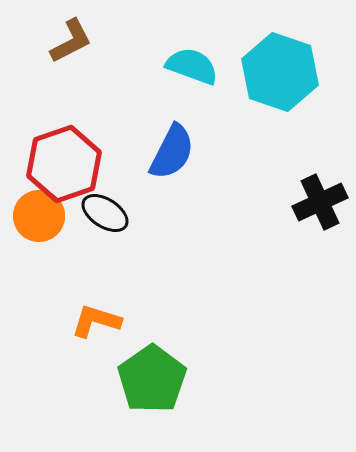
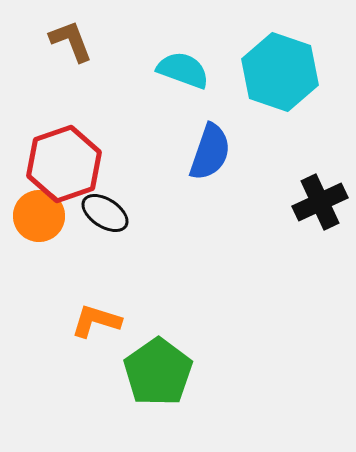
brown L-shape: rotated 84 degrees counterclockwise
cyan semicircle: moved 9 px left, 4 px down
blue semicircle: moved 38 px right; rotated 8 degrees counterclockwise
green pentagon: moved 6 px right, 7 px up
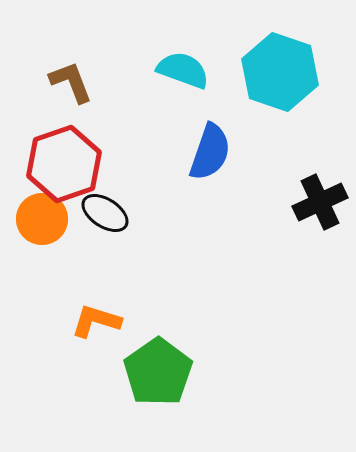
brown L-shape: moved 41 px down
orange circle: moved 3 px right, 3 px down
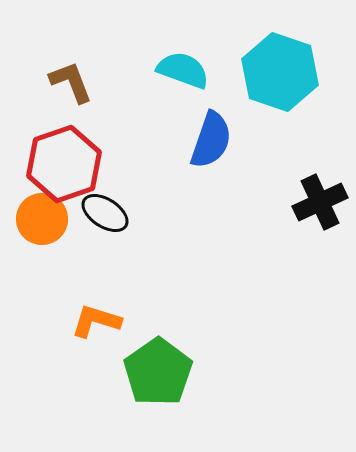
blue semicircle: moved 1 px right, 12 px up
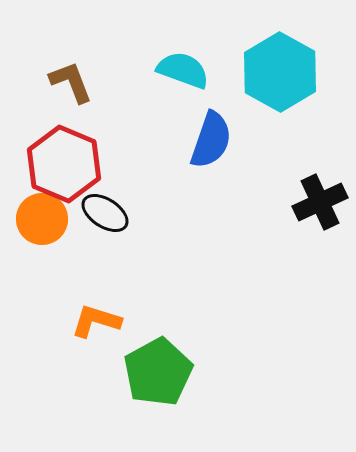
cyan hexagon: rotated 10 degrees clockwise
red hexagon: rotated 18 degrees counterclockwise
green pentagon: rotated 6 degrees clockwise
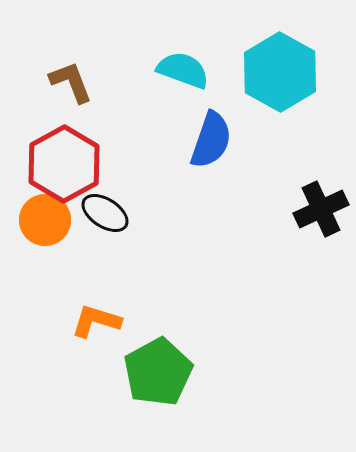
red hexagon: rotated 8 degrees clockwise
black cross: moved 1 px right, 7 px down
orange circle: moved 3 px right, 1 px down
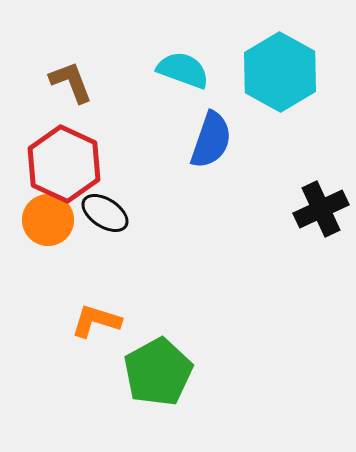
red hexagon: rotated 6 degrees counterclockwise
orange circle: moved 3 px right
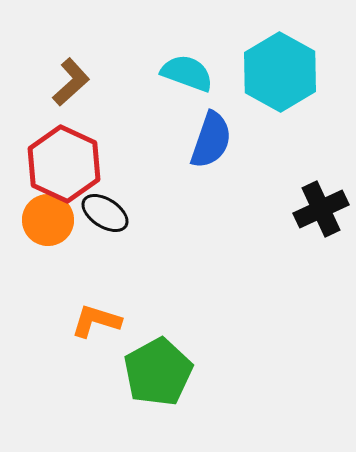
cyan semicircle: moved 4 px right, 3 px down
brown L-shape: rotated 69 degrees clockwise
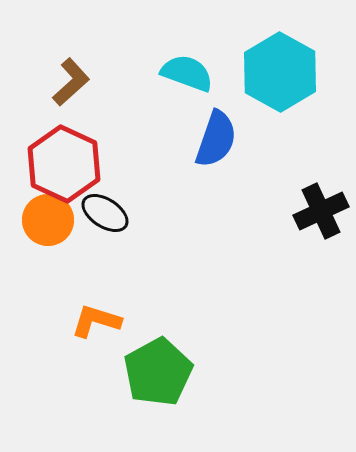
blue semicircle: moved 5 px right, 1 px up
black cross: moved 2 px down
